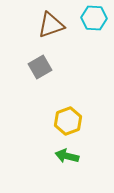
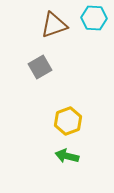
brown triangle: moved 3 px right
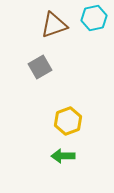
cyan hexagon: rotated 15 degrees counterclockwise
green arrow: moved 4 px left; rotated 15 degrees counterclockwise
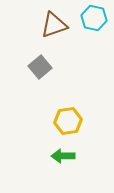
cyan hexagon: rotated 25 degrees clockwise
gray square: rotated 10 degrees counterclockwise
yellow hexagon: rotated 12 degrees clockwise
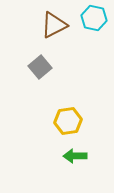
brown triangle: rotated 8 degrees counterclockwise
green arrow: moved 12 px right
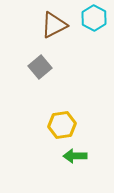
cyan hexagon: rotated 15 degrees clockwise
yellow hexagon: moved 6 px left, 4 px down
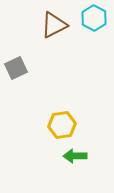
gray square: moved 24 px left, 1 px down; rotated 15 degrees clockwise
